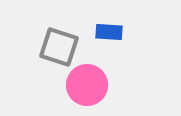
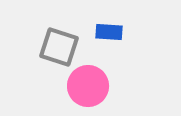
pink circle: moved 1 px right, 1 px down
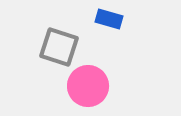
blue rectangle: moved 13 px up; rotated 12 degrees clockwise
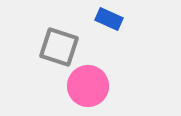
blue rectangle: rotated 8 degrees clockwise
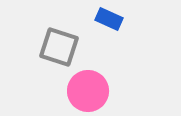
pink circle: moved 5 px down
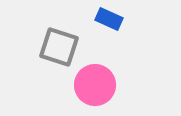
pink circle: moved 7 px right, 6 px up
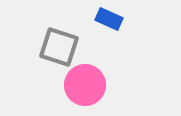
pink circle: moved 10 px left
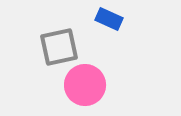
gray square: rotated 30 degrees counterclockwise
